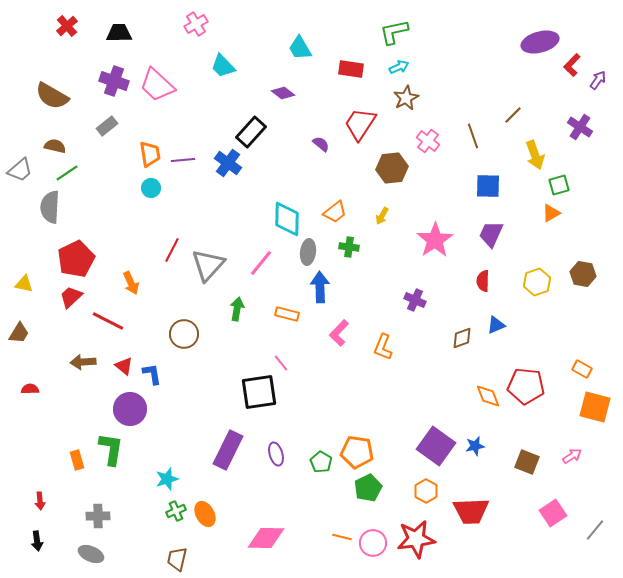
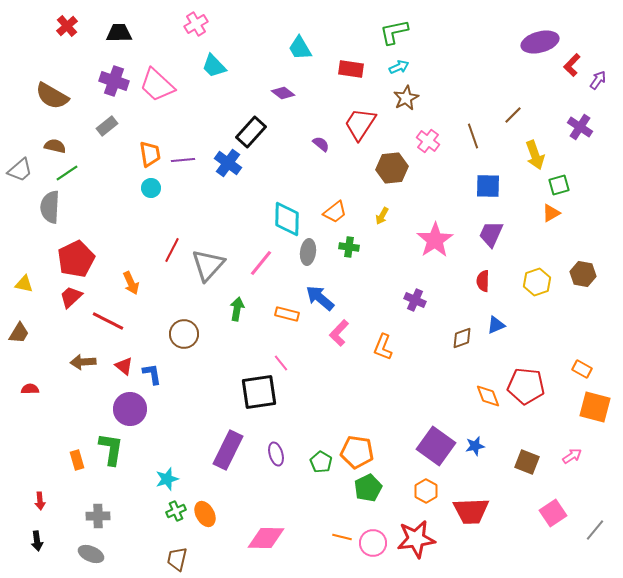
cyan trapezoid at (223, 66): moved 9 px left
blue arrow at (320, 287): moved 11 px down; rotated 48 degrees counterclockwise
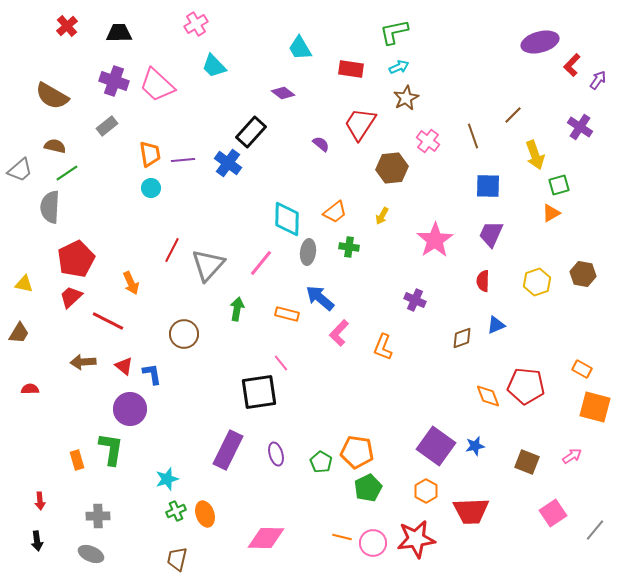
orange ellipse at (205, 514): rotated 10 degrees clockwise
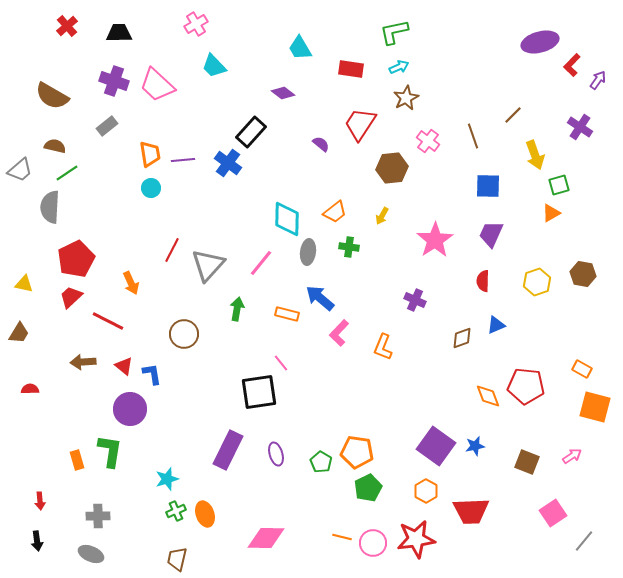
green L-shape at (111, 449): moved 1 px left, 2 px down
gray line at (595, 530): moved 11 px left, 11 px down
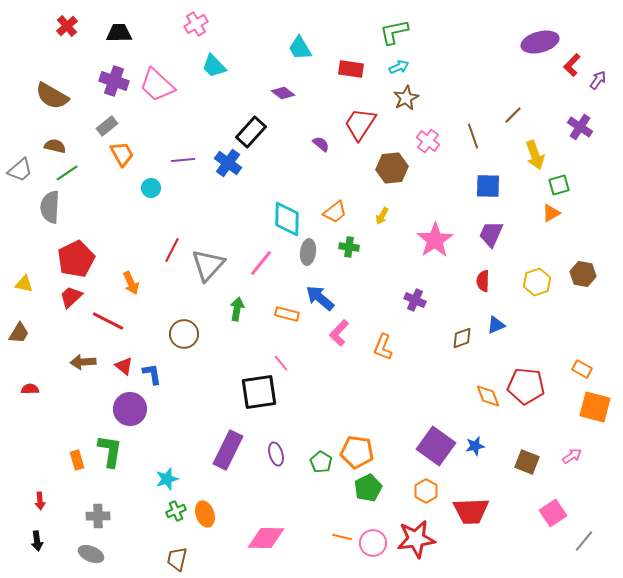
orange trapezoid at (150, 154): moved 28 px left; rotated 20 degrees counterclockwise
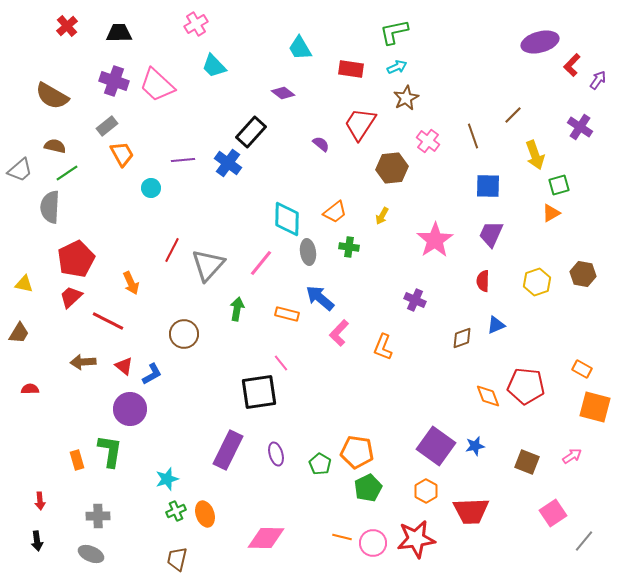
cyan arrow at (399, 67): moved 2 px left
gray ellipse at (308, 252): rotated 15 degrees counterclockwise
blue L-shape at (152, 374): rotated 70 degrees clockwise
green pentagon at (321, 462): moved 1 px left, 2 px down
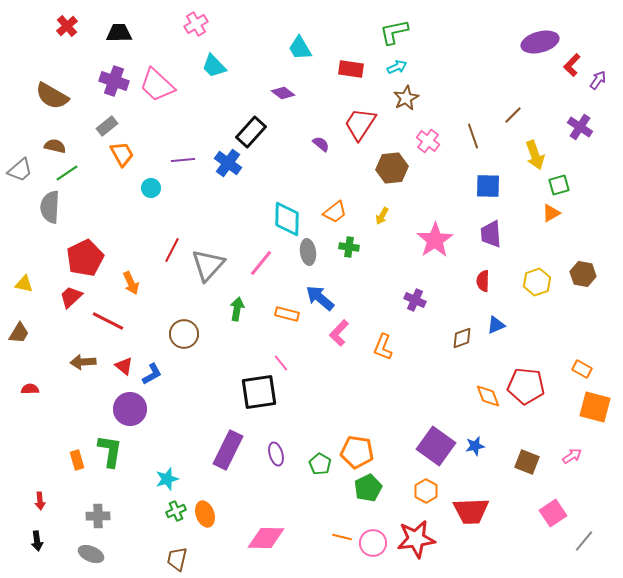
purple trapezoid at (491, 234): rotated 28 degrees counterclockwise
red pentagon at (76, 259): moved 9 px right, 1 px up
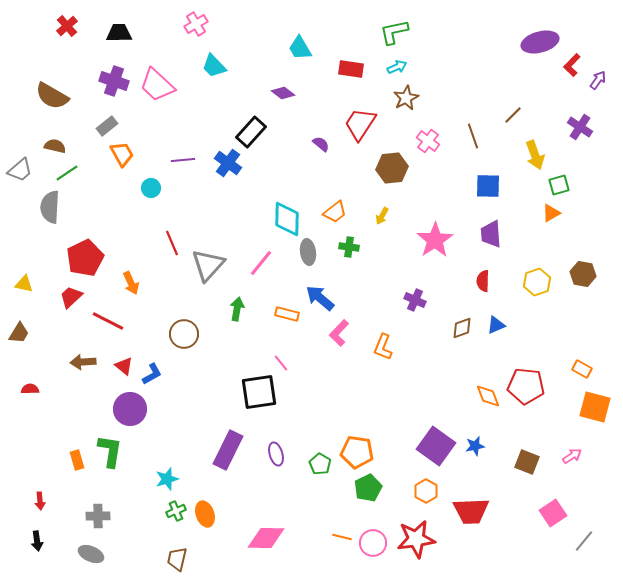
red line at (172, 250): moved 7 px up; rotated 50 degrees counterclockwise
brown diamond at (462, 338): moved 10 px up
